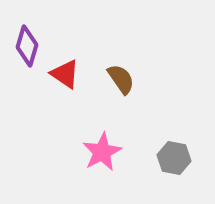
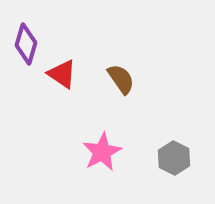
purple diamond: moved 1 px left, 2 px up
red triangle: moved 3 px left
gray hexagon: rotated 16 degrees clockwise
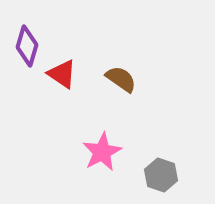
purple diamond: moved 1 px right, 2 px down
brown semicircle: rotated 20 degrees counterclockwise
gray hexagon: moved 13 px left, 17 px down; rotated 8 degrees counterclockwise
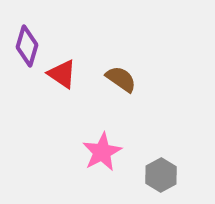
gray hexagon: rotated 12 degrees clockwise
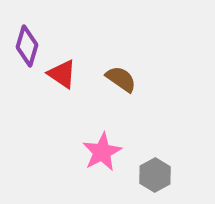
gray hexagon: moved 6 px left
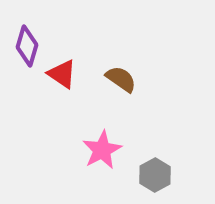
pink star: moved 2 px up
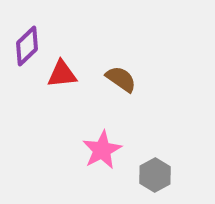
purple diamond: rotated 30 degrees clockwise
red triangle: rotated 40 degrees counterclockwise
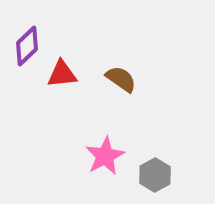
pink star: moved 3 px right, 6 px down
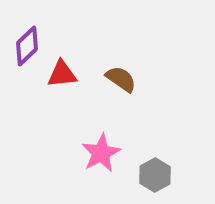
pink star: moved 4 px left, 3 px up
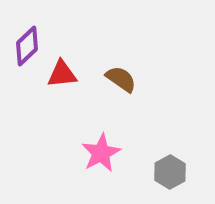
gray hexagon: moved 15 px right, 3 px up
